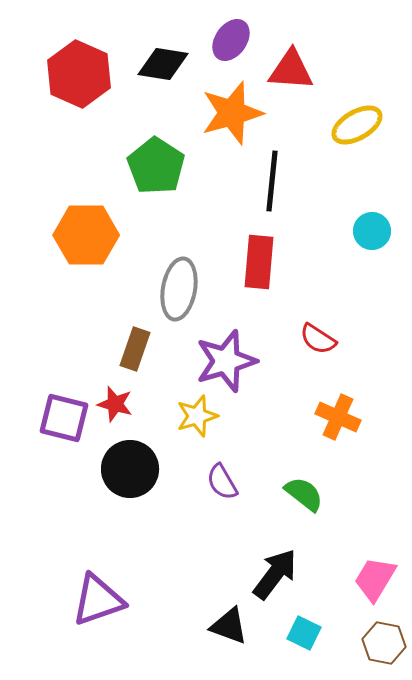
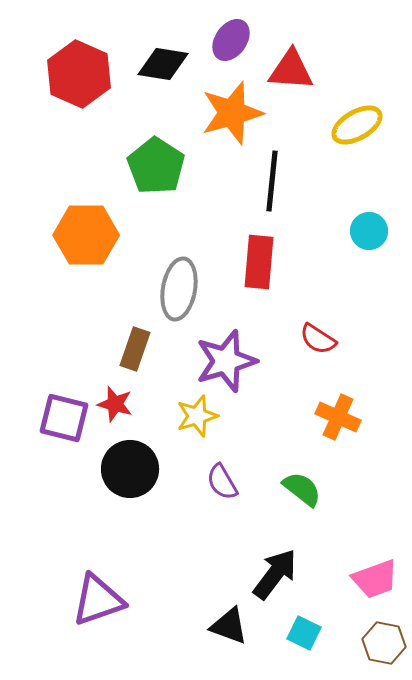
cyan circle: moved 3 px left
green semicircle: moved 2 px left, 5 px up
pink trapezoid: rotated 141 degrees counterclockwise
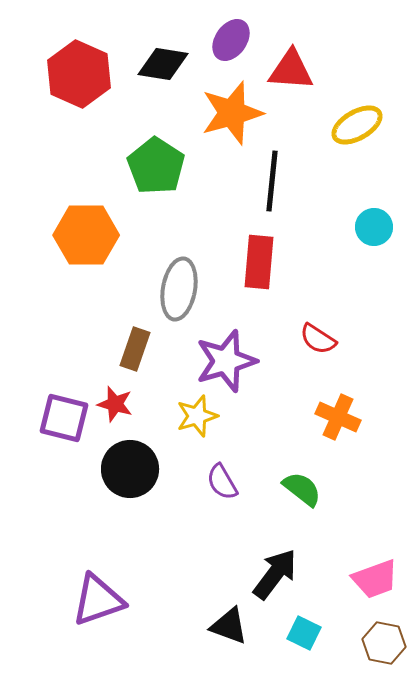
cyan circle: moved 5 px right, 4 px up
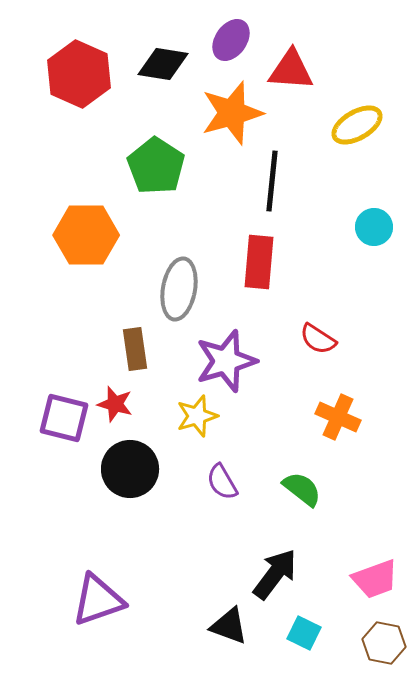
brown rectangle: rotated 27 degrees counterclockwise
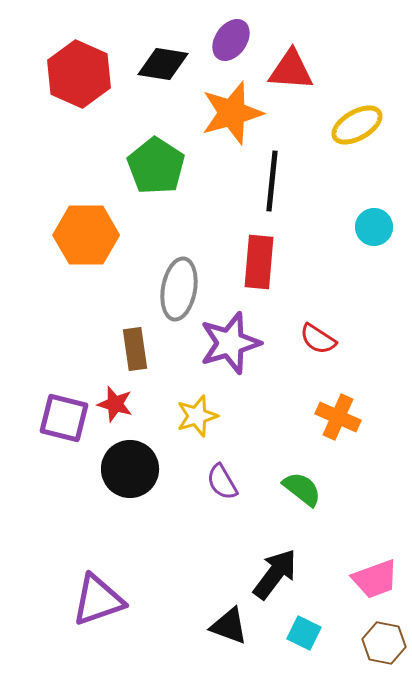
purple star: moved 4 px right, 18 px up
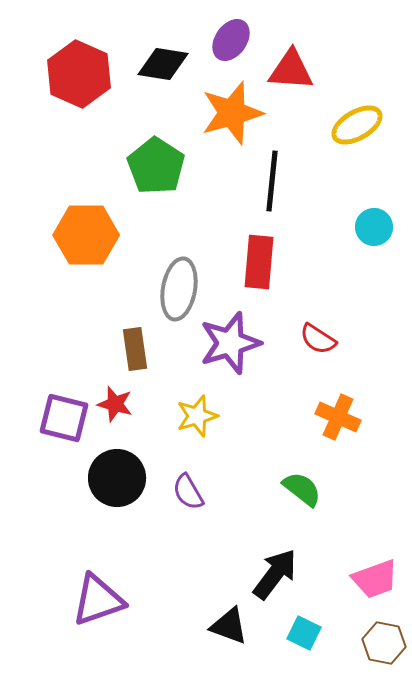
black circle: moved 13 px left, 9 px down
purple semicircle: moved 34 px left, 10 px down
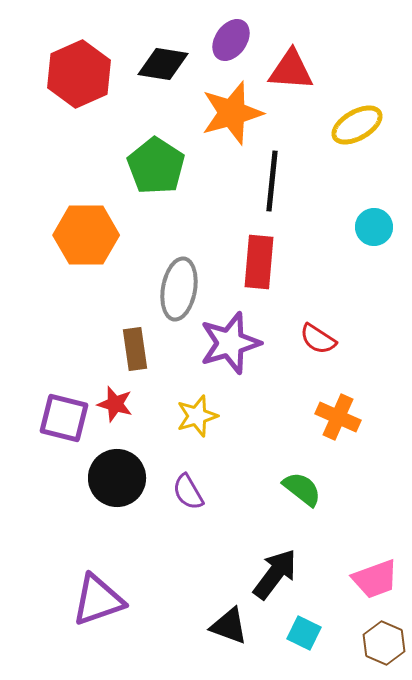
red hexagon: rotated 12 degrees clockwise
brown hexagon: rotated 12 degrees clockwise
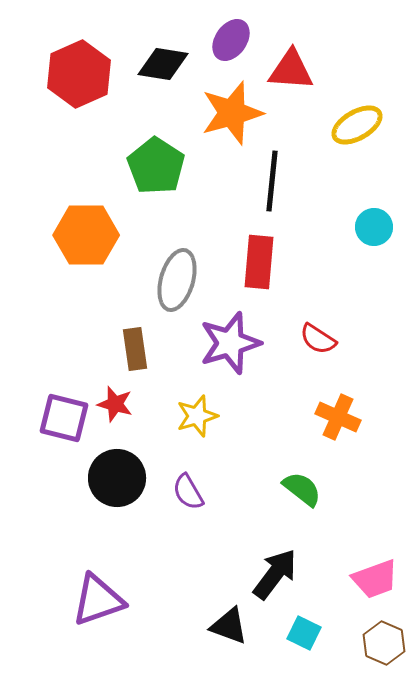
gray ellipse: moved 2 px left, 9 px up; rotated 6 degrees clockwise
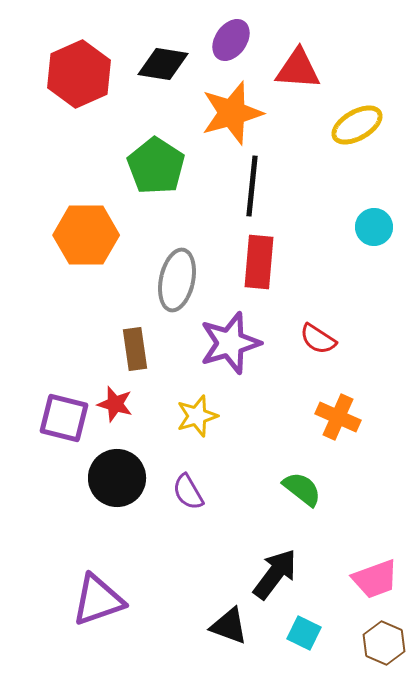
red triangle: moved 7 px right, 1 px up
black line: moved 20 px left, 5 px down
gray ellipse: rotated 4 degrees counterclockwise
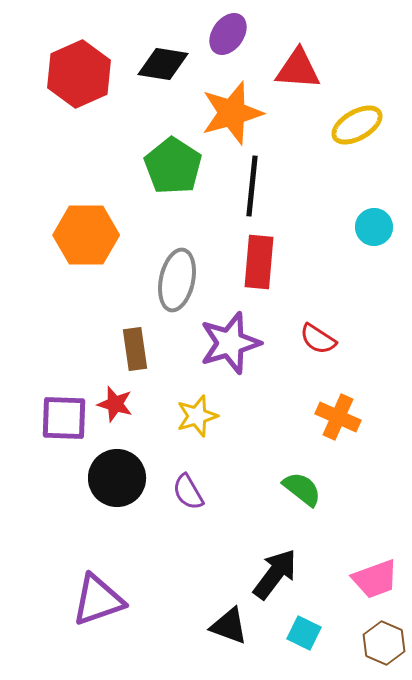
purple ellipse: moved 3 px left, 6 px up
green pentagon: moved 17 px right
purple square: rotated 12 degrees counterclockwise
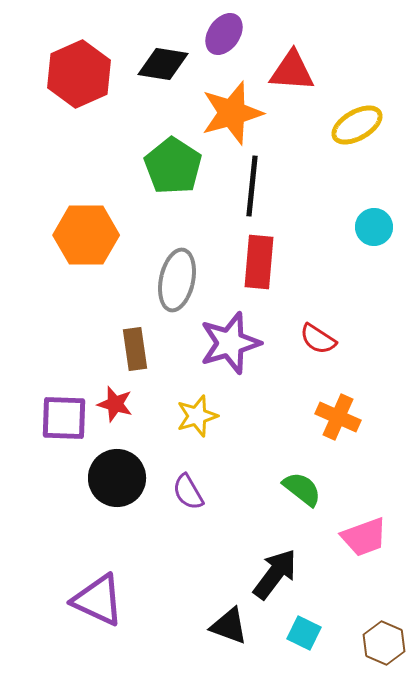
purple ellipse: moved 4 px left
red triangle: moved 6 px left, 2 px down
pink trapezoid: moved 11 px left, 42 px up
purple triangle: rotated 44 degrees clockwise
